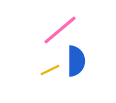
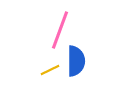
pink line: rotated 30 degrees counterclockwise
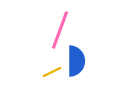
yellow line: moved 2 px right, 2 px down
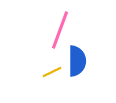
blue semicircle: moved 1 px right
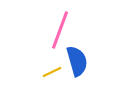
blue semicircle: rotated 16 degrees counterclockwise
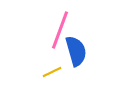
blue semicircle: moved 1 px left, 10 px up
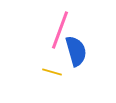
yellow line: rotated 42 degrees clockwise
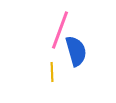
yellow line: rotated 72 degrees clockwise
